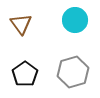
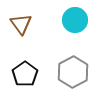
gray hexagon: rotated 12 degrees counterclockwise
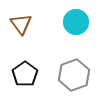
cyan circle: moved 1 px right, 2 px down
gray hexagon: moved 1 px right, 3 px down; rotated 8 degrees clockwise
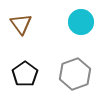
cyan circle: moved 5 px right
gray hexagon: moved 1 px right, 1 px up
